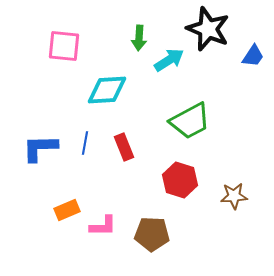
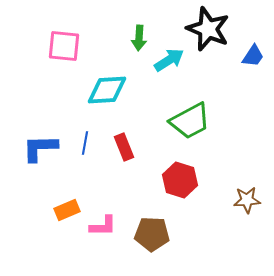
brown star: moved 13 px right, 4 px down
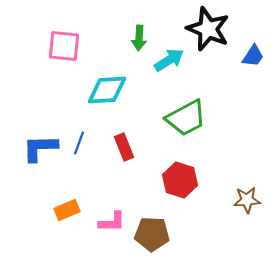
green trapezoid: moved 4 px left, 3 px up
blue line: moved 6 px left; rotated 10 degrees clockwise
pink L-shape: moved 9 px right, 4 px up
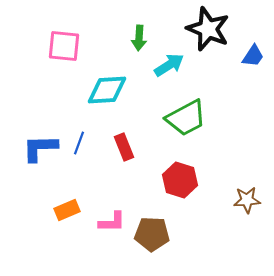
cyan arrow: moved 5 px down
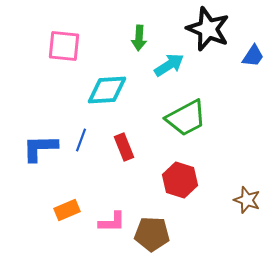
blue line: moved 2 px right, 3 px up
brown star: rotated 24 degrees clockwise
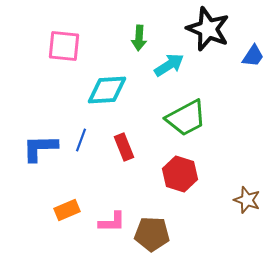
red hexagon: moved 6 px up
